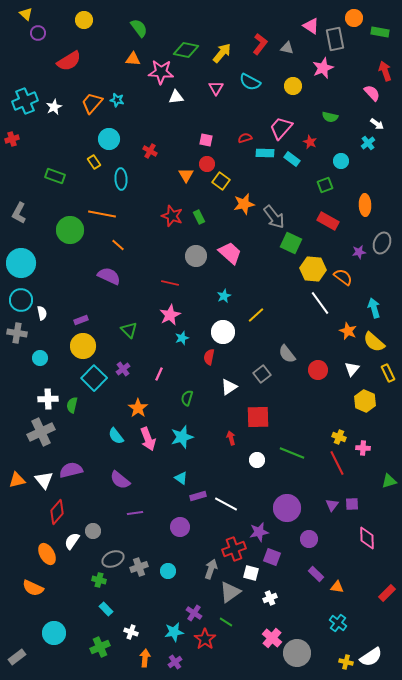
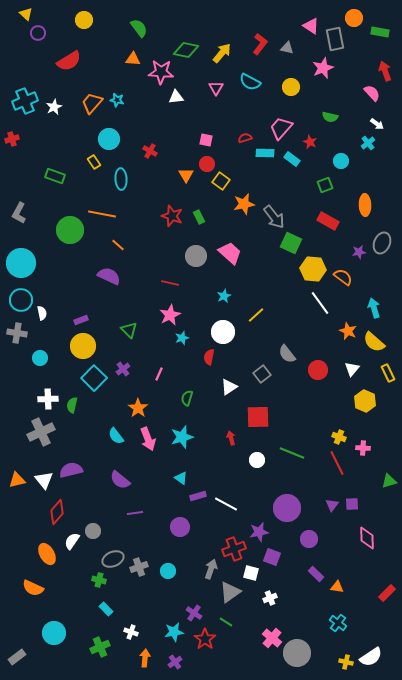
yellow circle at (293, 86): moved 2 px left, 1 px down
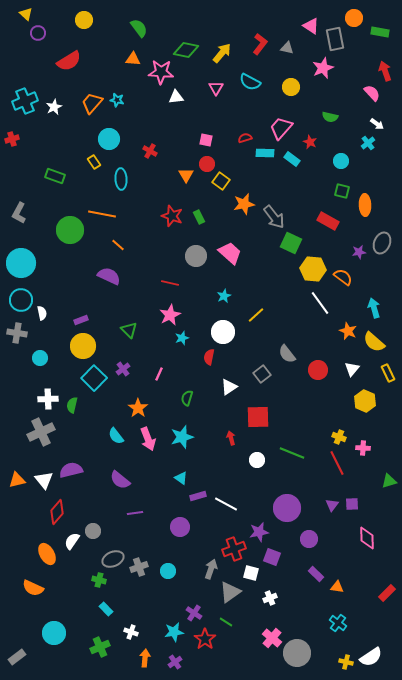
green square at (325, 185): moved 17 px right, 6 px down; rotated 35 degrees clockwise
